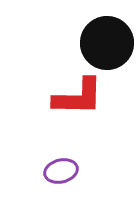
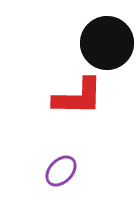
purple ellipse: rotated 32 degrees counterclockwise
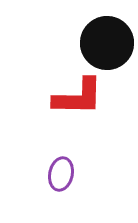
purple ellipse: moved 3 px down; rotated 32 degrees counterclockwise
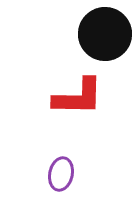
black circle: moved 2 px left, 9 px up
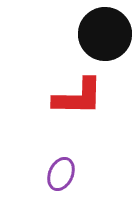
purple ellipse: rotated 12 degrees clockwise
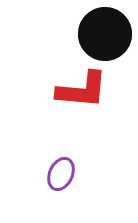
red L-shape: moved 4 px right, 7 px up; rotated 4 degrees clockwise
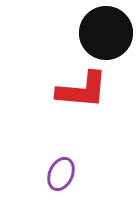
black circle: moved 1 px right, 1 px up
